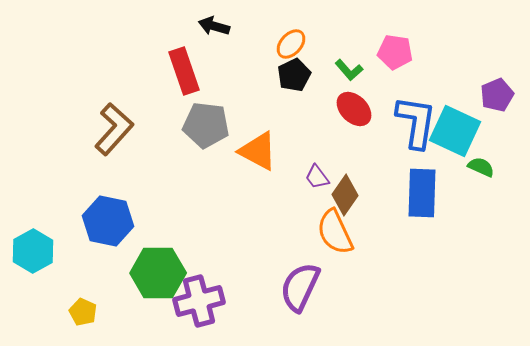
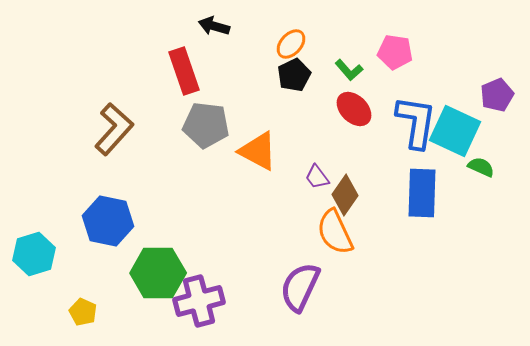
cyan hexagon: moved 1 px right, 3 px down; rotated 12 degrees clockwise
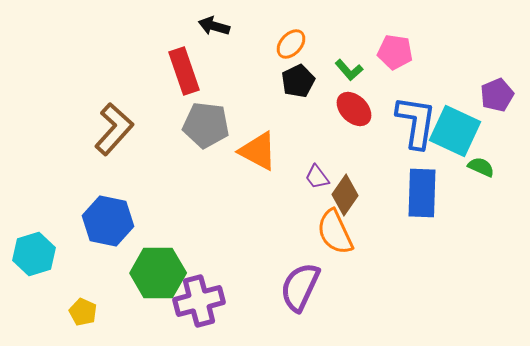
black pentagon: moved 4 px right, 6 px down
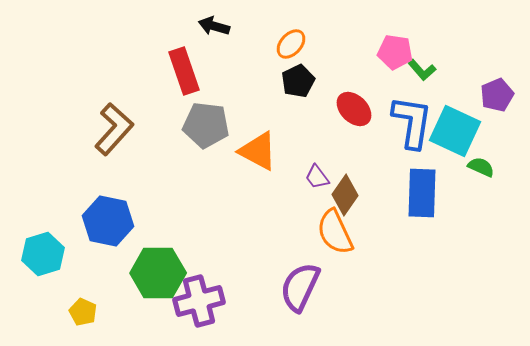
green L-shape: moved 73 px right
blue L-shape: moved 4 px left
cyan hexagon: moved 9 px right
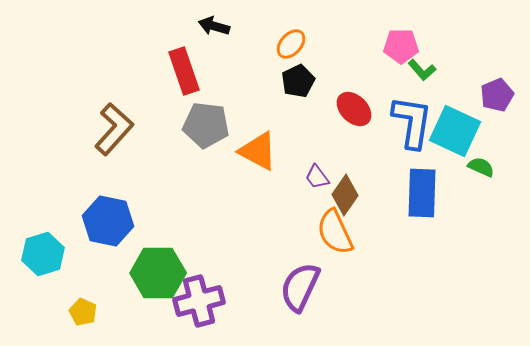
pink pentagon: moved 6 px right, 6 px up; rotated 8 degrees counterclockwise
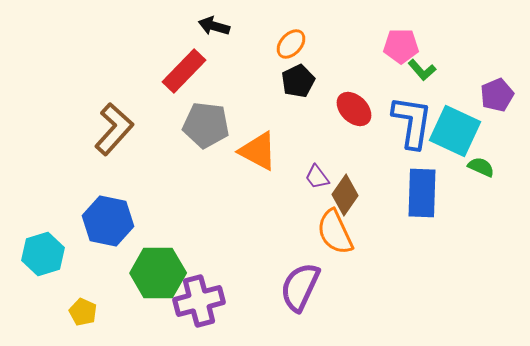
red rectangle: rotated 63 degrees clockwise
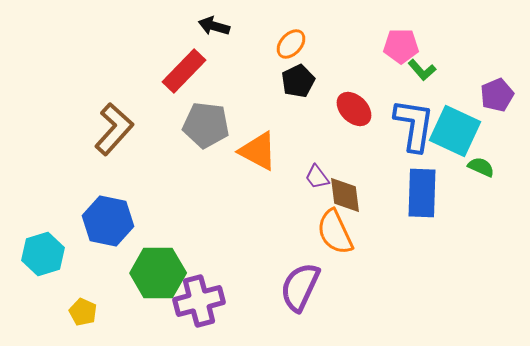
blue L-shape: moved 2 px right, 3 px down
brown diamond: rotated 42 degrees counterclockwise
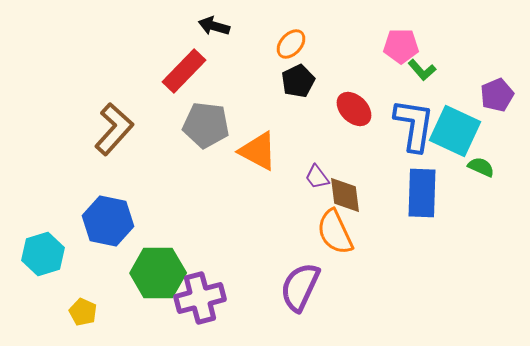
purple cross: moved 1 px right, 3 px up
